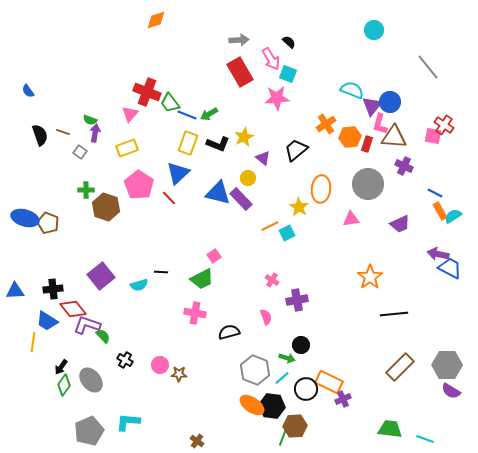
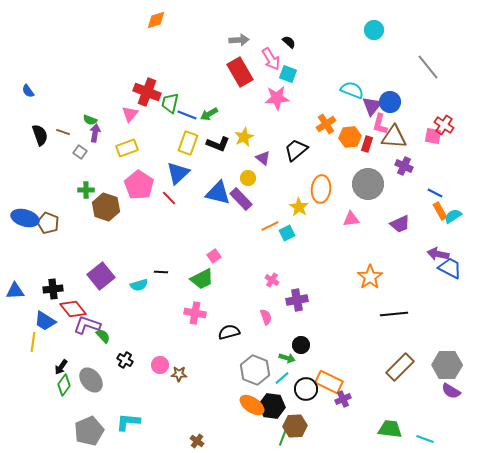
green trapezoid at (170, 103): rotated 50 degrees clockwise
blue trapezoid at (47, 321): moved 2 px left
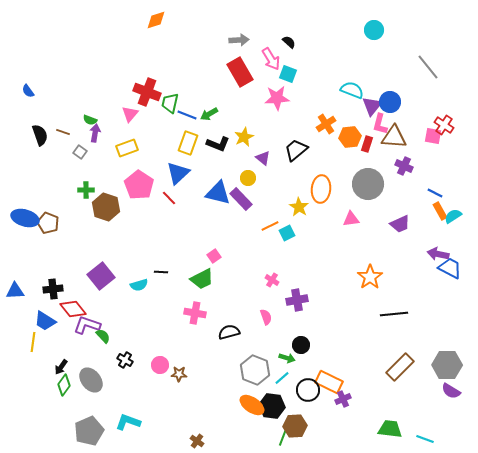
black circle at (306, 389): moved 2 px right, 1 px down
cyan L-shape at (128, 422): rotated 15 degrees clockwise
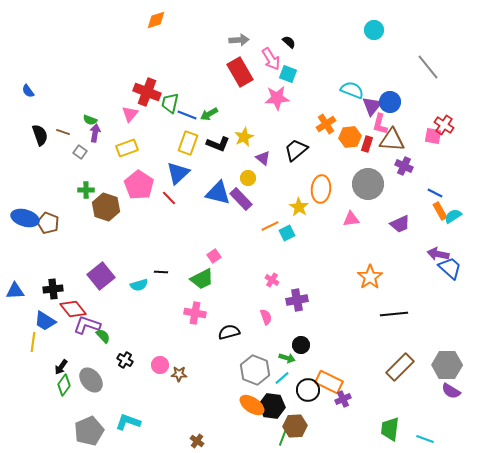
brown triangle at (394, 137): moved 2 px left, 3 px down
blue trapezoid at (450, 268): rotated 15 degrees clockwise
green trapezoid at (390, 429): rotated 90 degrees counterclockwise
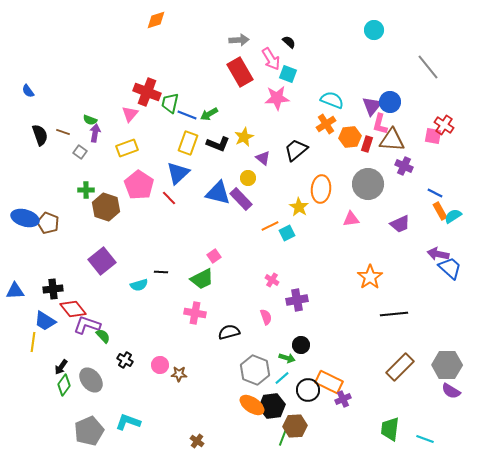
cyan semicircle at (352, 90): moved 20 px left, 10 px down
purple square at (101, 276): moved 1 px right, 15 px up
black hexagon at (272, 406): rotated 15 degrees counterclockwise
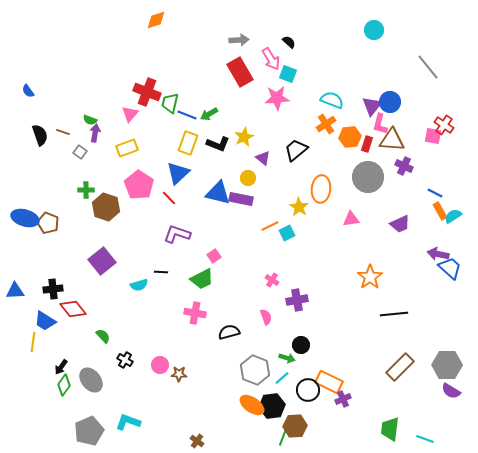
gray circle at (368, 184): moved 7 px up
purple rectangle at (241, 199): rotated 35 degrees counterclockwise
purple L-shape at (87, 325): moved 90 px right, 91 px up
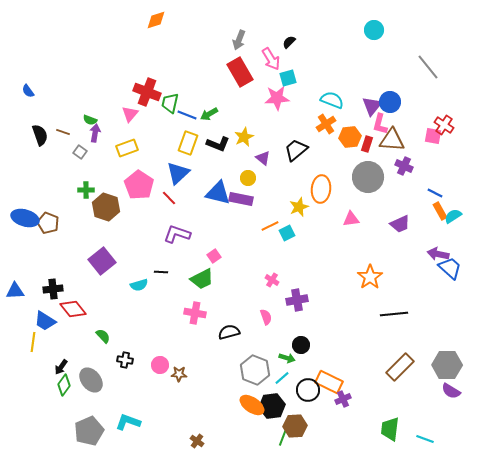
gray arrow at (239, 40): rotated 114 degrees clockwise
black semicircle at (289, 42): rotated 88 degrees counterclockwise
cyan square at (288, 74): moved 4 px down; rotated 36 degrees counterclockwise
yellow star at (299, 207): rotated 18 degrees clockwise
black cross at (125, 360): rotated 21 degrees counterclockwise
